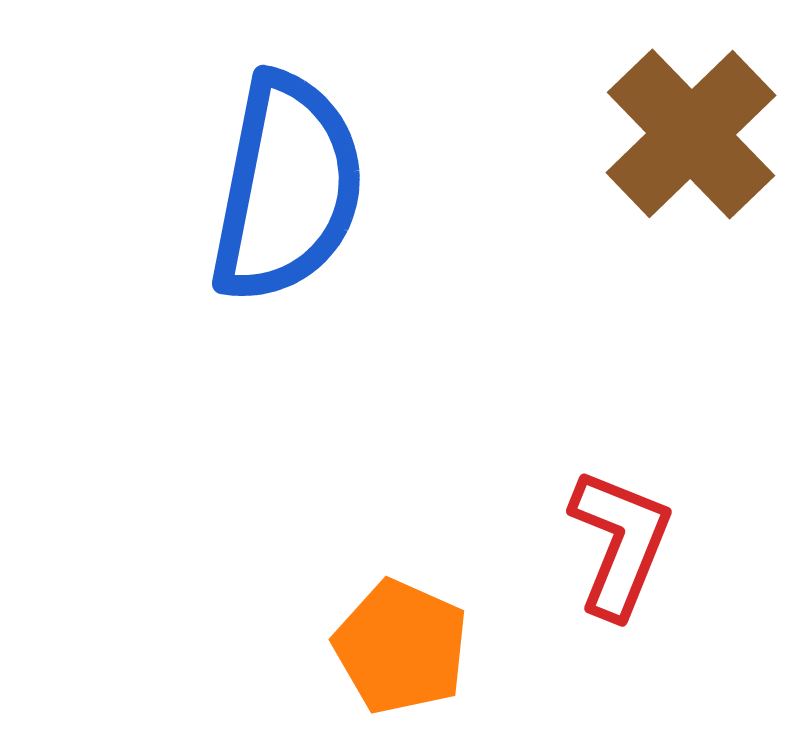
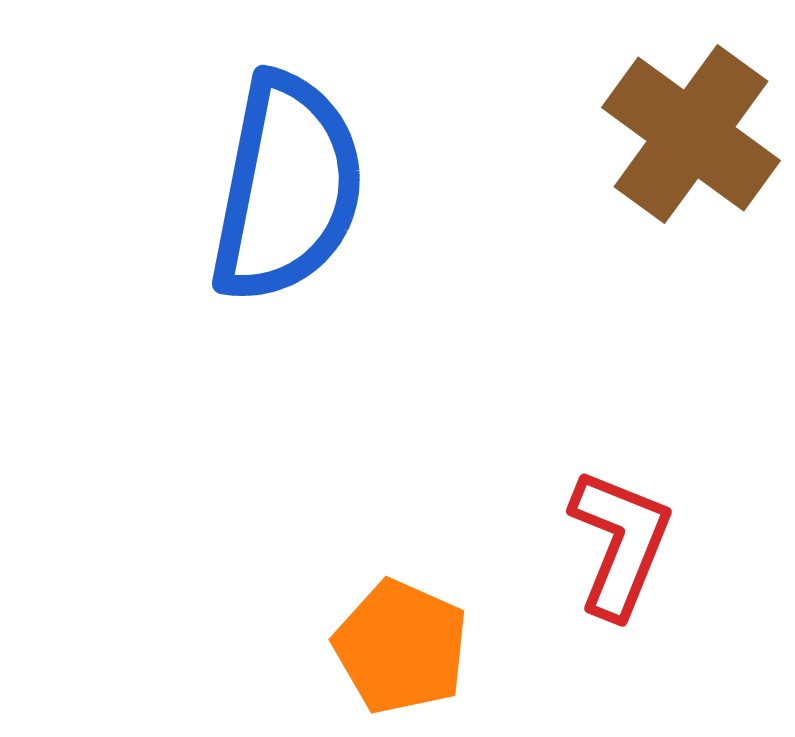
brown cross: rotated 10 degrees counterclockwise
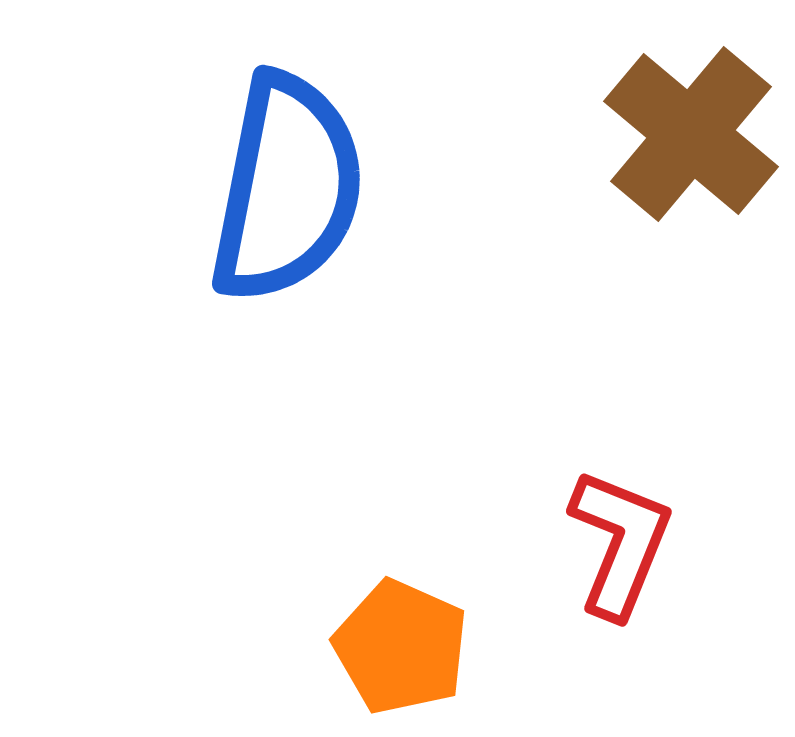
brown cross: rotated 4 degrees clockwise
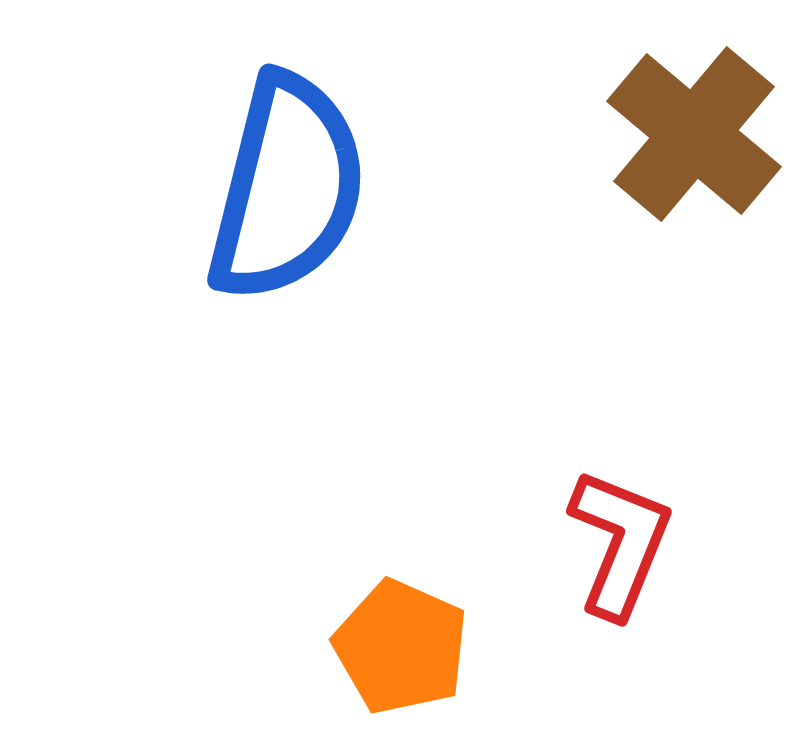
brown cross: moved 3 px right
blue semicircle: rotated 3 degrees clockwise
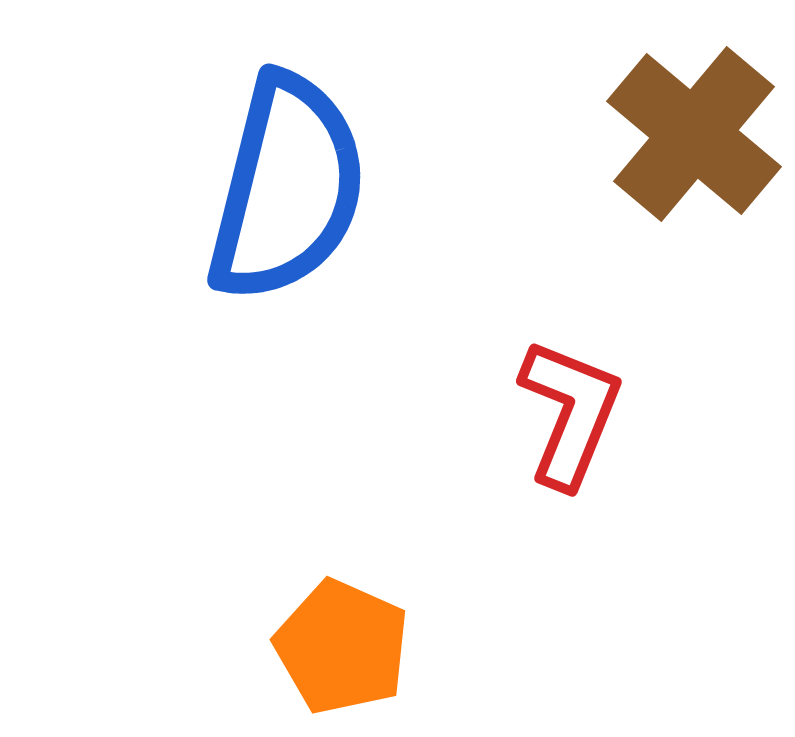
red L-shape: moved 50 px left, 130 px up
orange pentagon: moved 59 px left
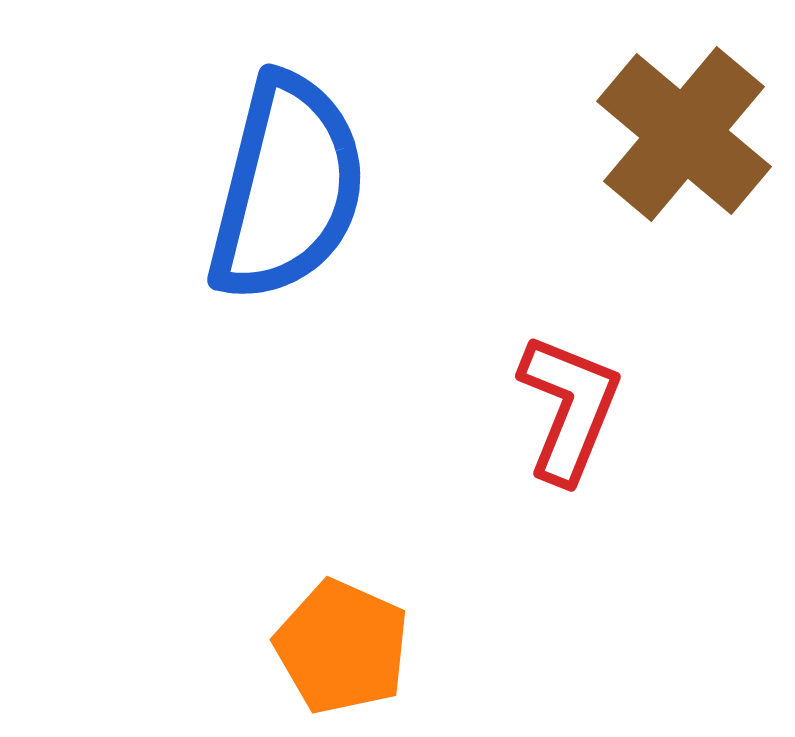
brown cross: moved 10 px left
red L-shape: moved 1 px left, 5 px up
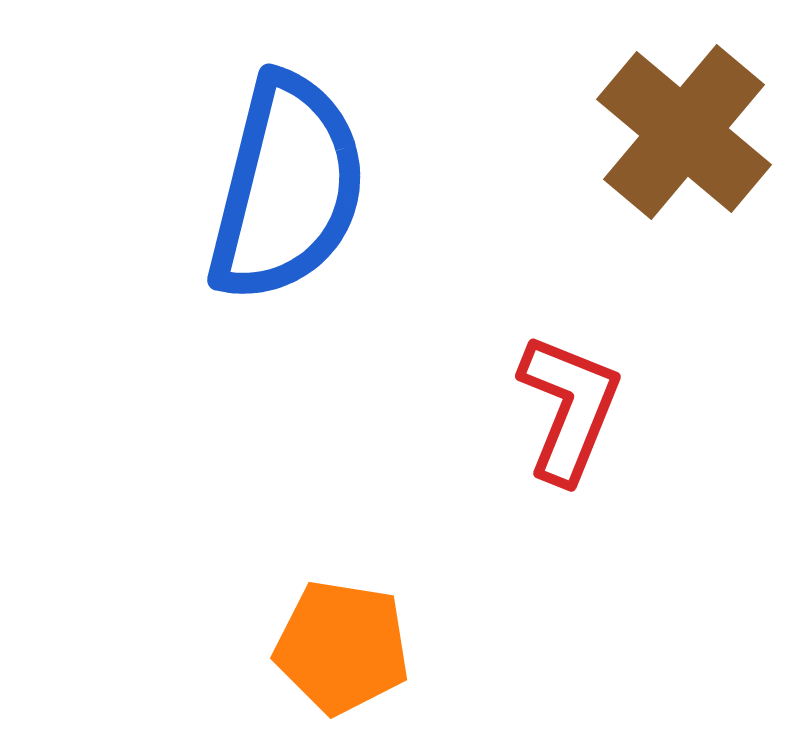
brown cross: moved 2 px up
orange pentagon: rotated 15 degrees counterclockwise
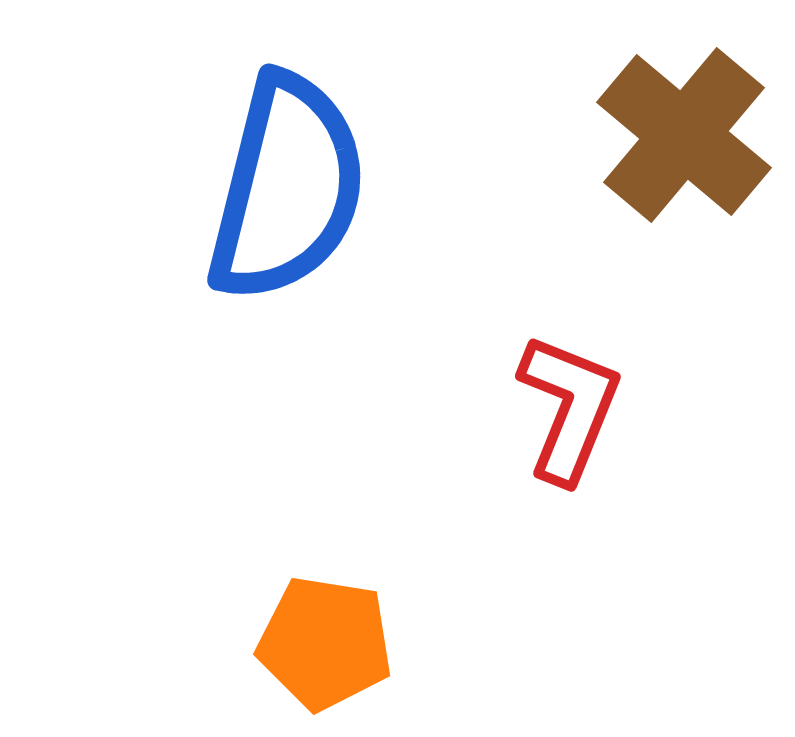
brown cross: moved 3 px down
orange pentagon: moved 17 px left, 4 px up
